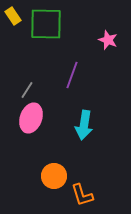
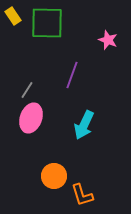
green square: moved 1 px right, 1 px up
cyan arrow: rotated 16 degrees clockwise
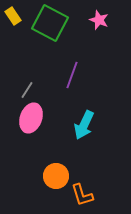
green square: moved 3 px right; rotated 27 degrees clockwise
pink star: moved 9 px left, 20 px up
orange circle: moved 2 px right
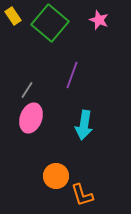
green square: rotated 12 degrees clockwise
cyan arrow: rotated 16 degrees counterclockwise
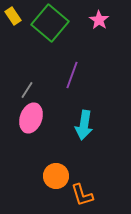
pink star: rotated 12 degrees clockwise
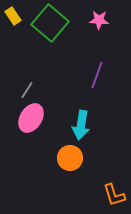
pink star: rotated 30 degrees counterclockwise
purple line: moved 25 px right
pink ellipse: rotated 12 degrees clockwise
cyan arrow: moved 3 px left
orange circle: moved 14 px right, 18 px up
orange L-shape: moved 32 px right
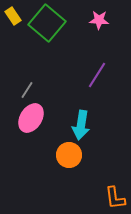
green square: moved 3 px left
purple line: rotated 12 degrees clockwise
orange circle: moved 1 px left, 3 px up
orange L-shape: moved 1 px right, 3 px down; rotated 10 degrees clockwise
